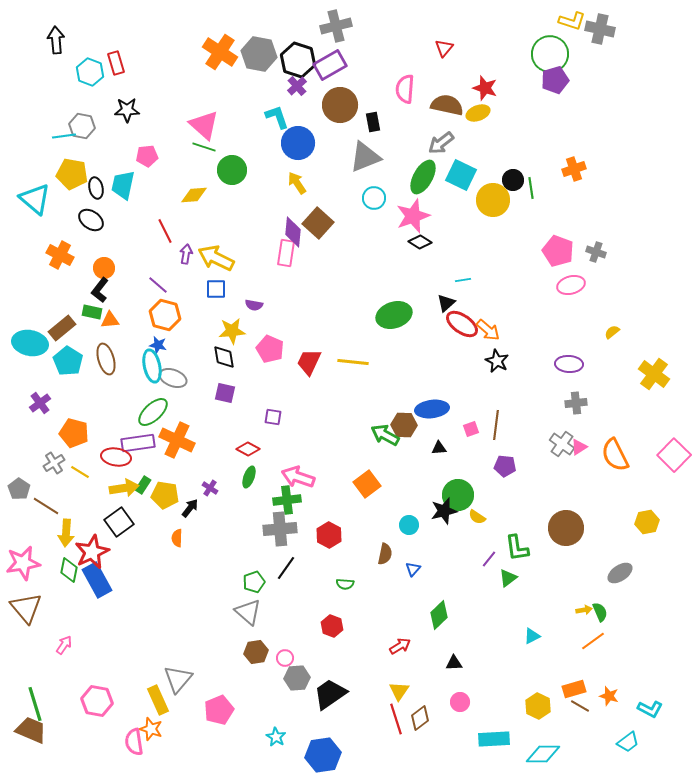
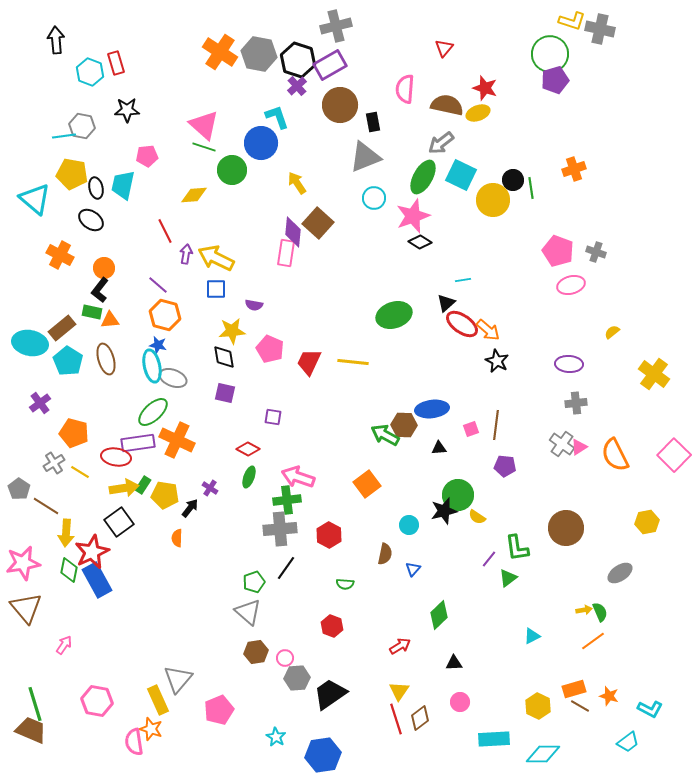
blue circle at (298, 143): moved 37 px left
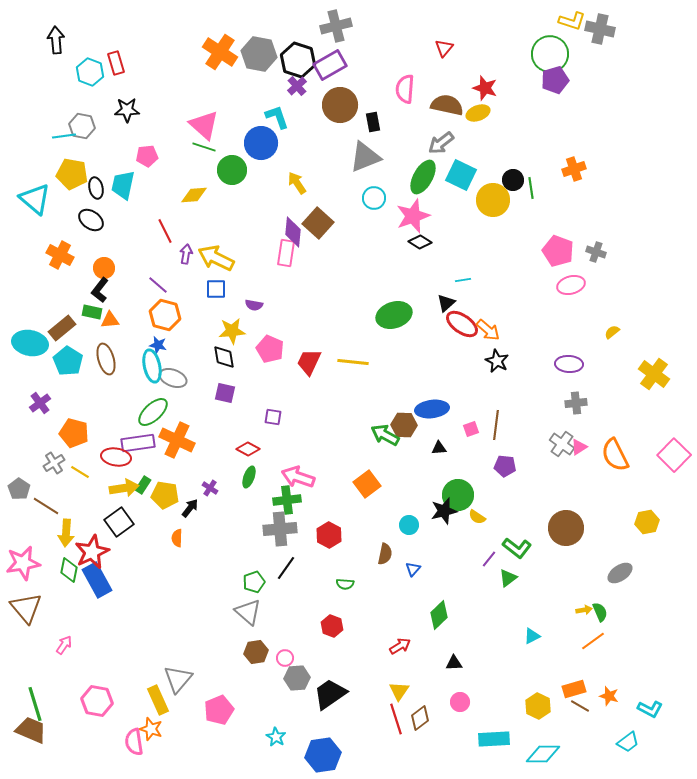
green L-shape at (517, 548): rotated 44 degrees counterclockwise
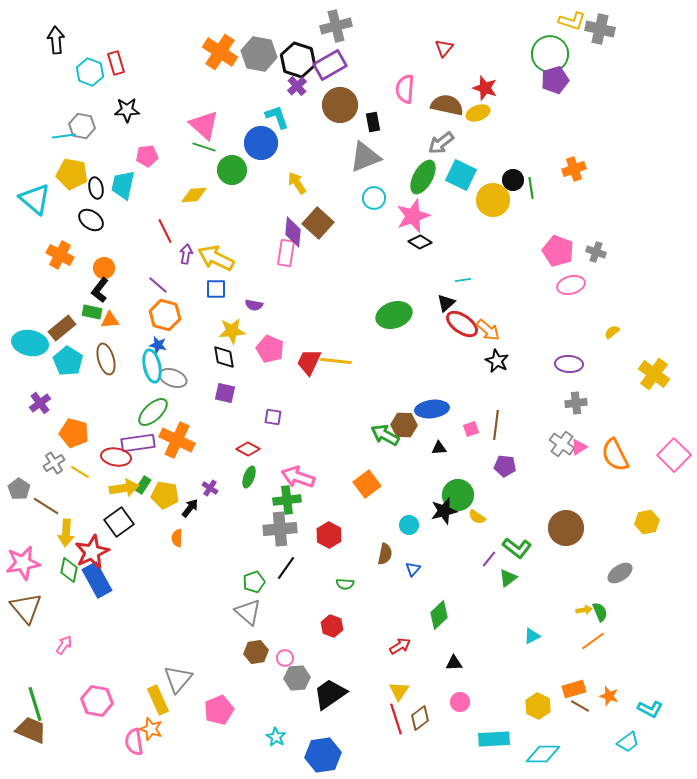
yellow line at (353, 362): moved 17 px left, 1 px up
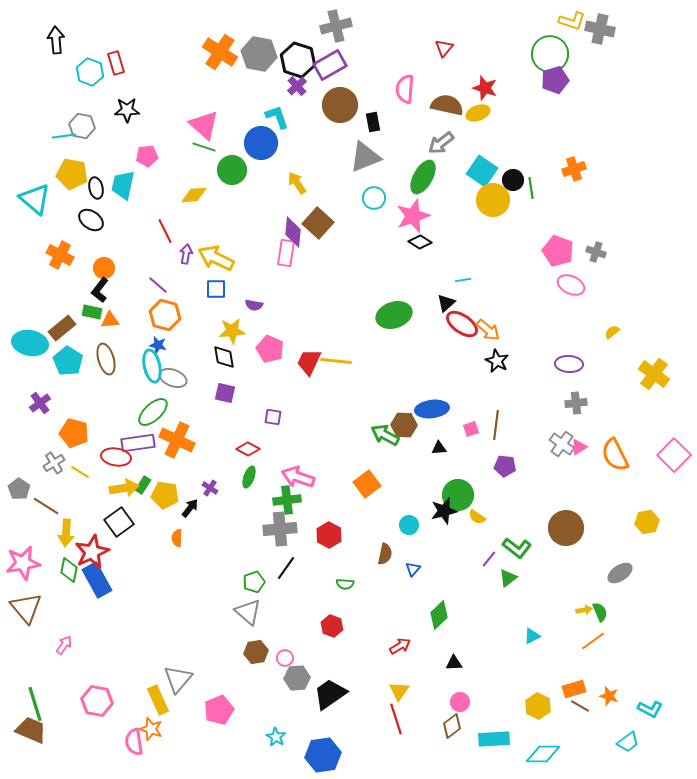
cyan square at (461, 175): moved 21 px right, 4 px up; rotated 8 degrees clockwise
pink ellipse at (571, 285): rotated 40 degrees clockwise
brown diamond at (420, 718): moved 32 px right, 8 px down
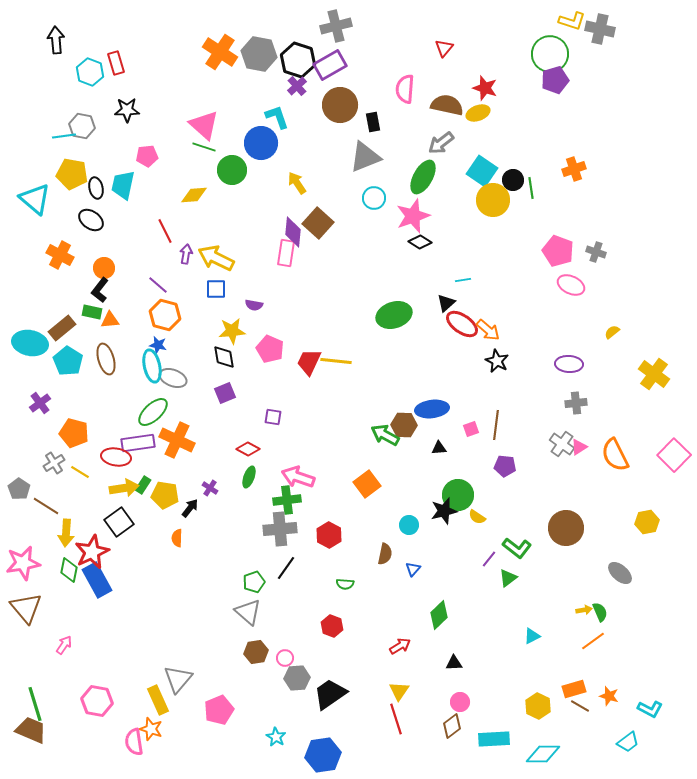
purple square at (225, 393): rotated 35 degrees counterclockwise
gray ellipse at (620, 573): rotated 75 degrees clockwise
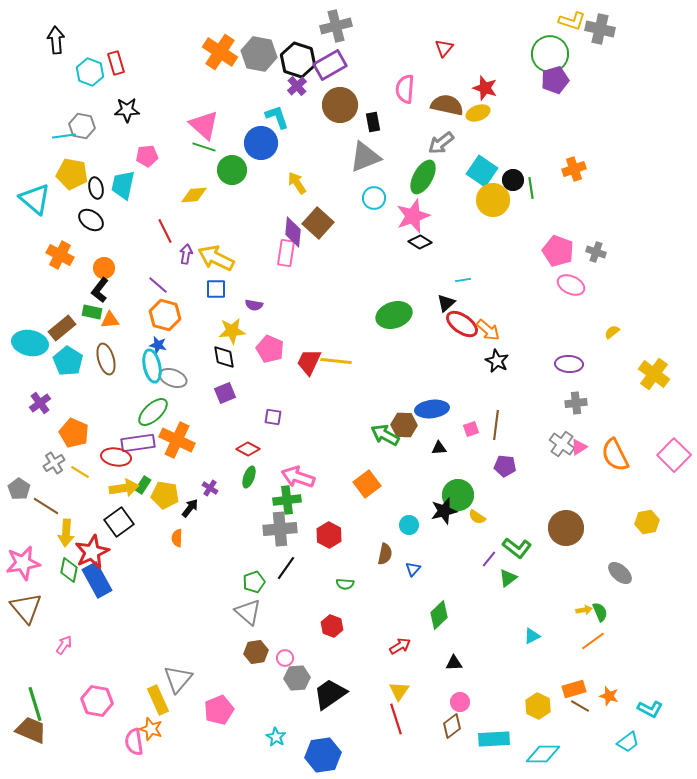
orange pentagon at (74, 433): rotated 8 degrees clockwise
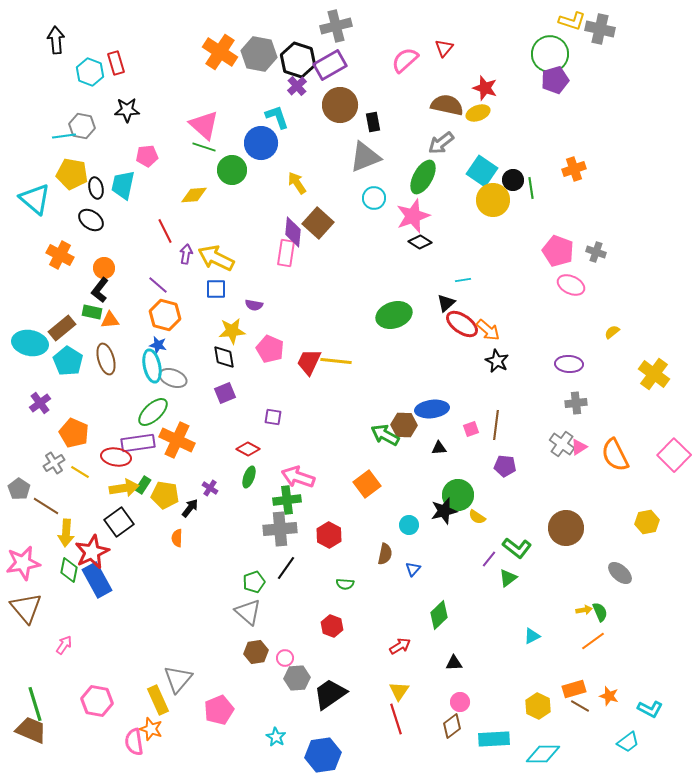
pink semicircle at (405, 89): moved 29 px up; rotated 44 degrees clockwise
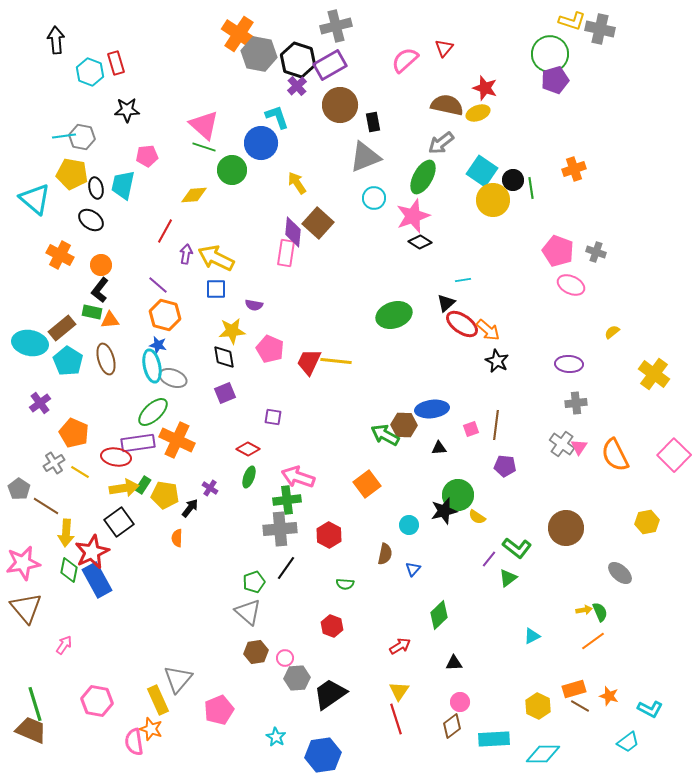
orange cross at (220, 52): moved 19 px right, 18 px up
gray hexagon at (82, 126): moved 11 px down
red line at (165, 231): rotated 55 degrees clockwise
orange circle at (104, 268): moved 3 px left, 3 px up
pink triangle at (579, 447): rotated 24 degrees counterclockwise
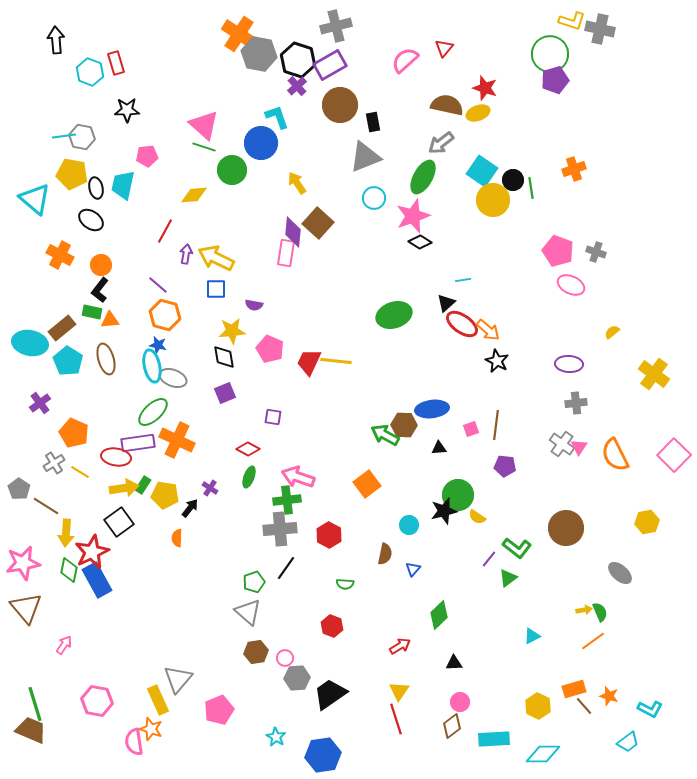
brown line at (580, 706): moved 4 px right; rotated 18 degrees clockwise
